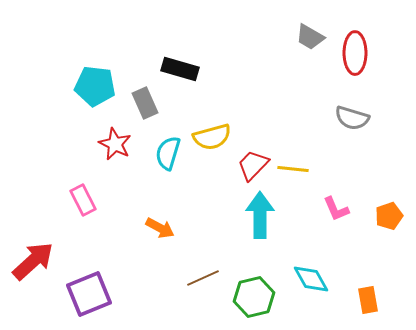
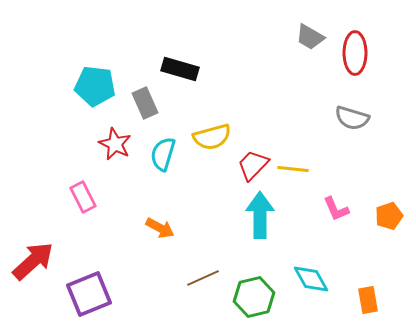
cyan semicircle: moved 5 px left, 1 px down
pink rectangle: moved 3 px up
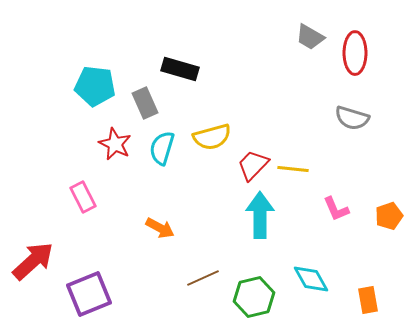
cyan semicircle: moved 1 px left, 6 px up
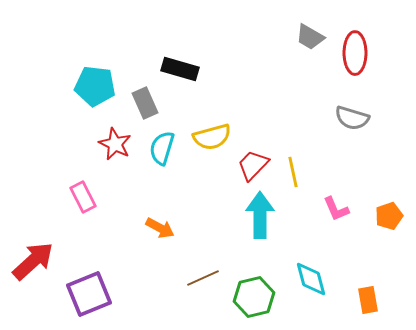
yellow line: moved 3 px down; rotated 72 degrees clockwise
cyan diamond: rotated 15 degrees clockwise
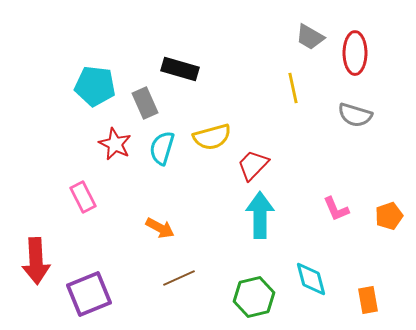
gray semicircle: moved 3 px right, 3 px up
yellow line: moved 84 px up
red arrow: moved 3 px right; rotated 129 degrees clockwise
brown line: moved 24 px left
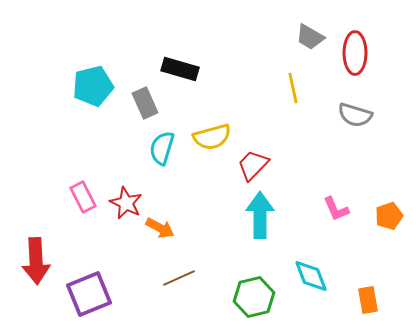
cyan pentagon: moved 2 px left; rotated 21 degrees counterclockwise
red star: moved 11 px right, 59 px down
cyan diamond: moved 3 px up; rotated 6 degrees counterclockwise
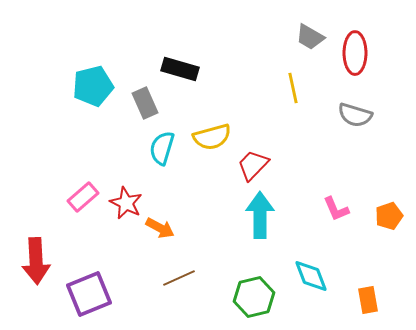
pink rectangle: rotated 76 degrees clockwise
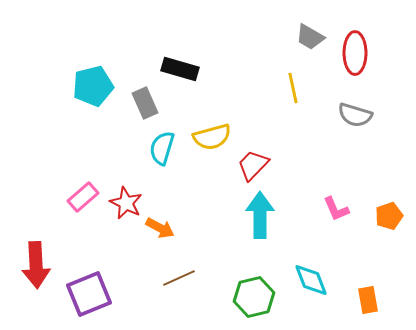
red arrow: moved 4 px down
cyan diamond: moved 4 px down
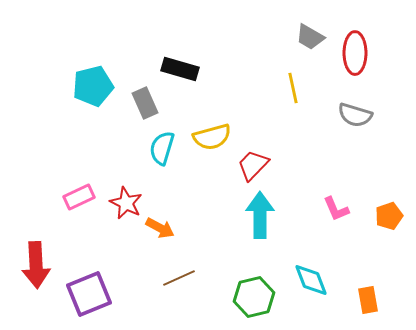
pink rectangle: moved 4 px left; rotated 16 degrees clockwise
